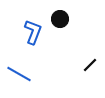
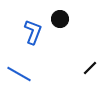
black line: moved 3 px down
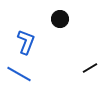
blue L-shape: moved 7 px left, 10 px down
black line: rotated 14 degrees clockwise
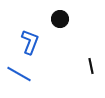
blue L-shape: moved 4 px right
black line: moved 1 px right, 2 px up; rotated 70 degrees counterclockwise
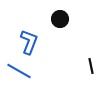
blue L-shape: moved 1 px left
blue line: moved 3 px up
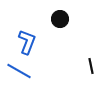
blue L-shape: moved 2 px left
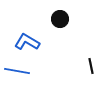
blue L-shape: rotated 80 degrees counterclockwise
blue line: moved 2 px left; rotated 20 degrees counterclockwise
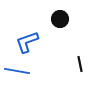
blue L-shape: rotated 50 degrees counterclockwise
black line: moved 11 px left, 2 px up
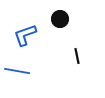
blue L-shape: moved 2 px left, 7 px up
black line: moved 3 px left, 8 px up
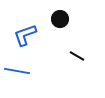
black line: rotated 49 degrees counterclockwise
